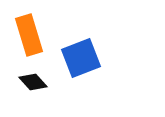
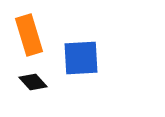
blue square: rotated 18 degrees clockwise
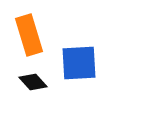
blue square: moved 2 px left, 5 px down
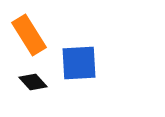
orange rectangle: rotated 15 degrees counterclockwise
